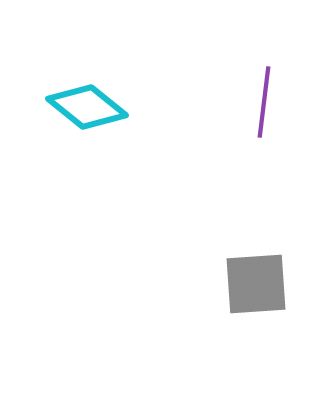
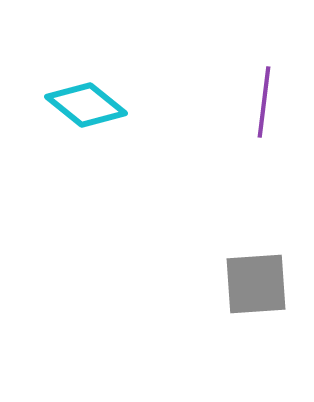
cyan diamond: moved 1 px left, 2 px up
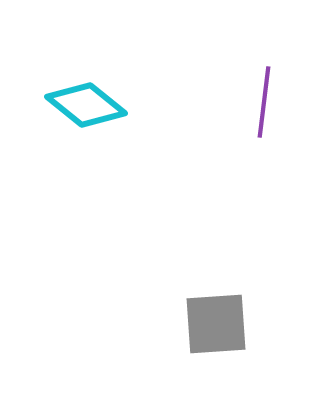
gray square: moved 40 px left, 40 px down
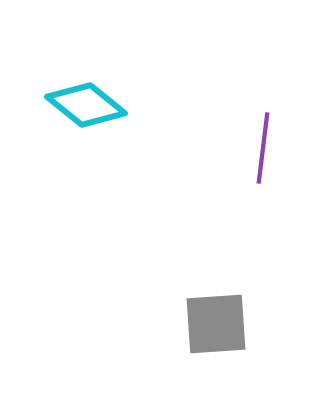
purple line: moved 1 px left, 46 px down
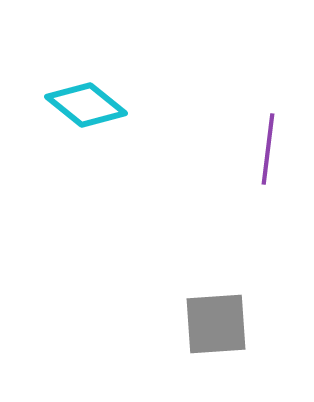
purple line: moved 5 px right, 1 px down
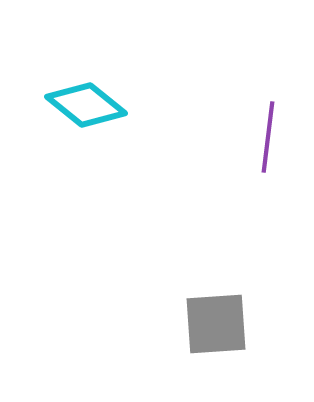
purple line: moved 12 px up
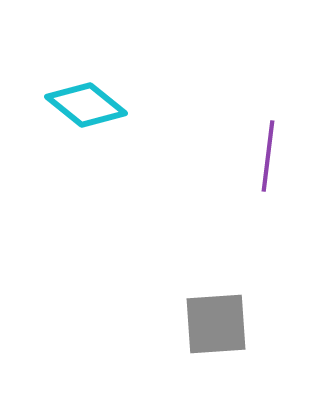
purple line: moved 19 px down
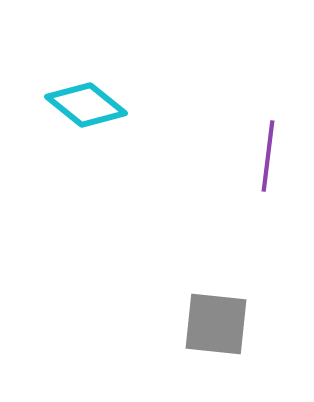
gray square: rotated 10 degrees clockwise
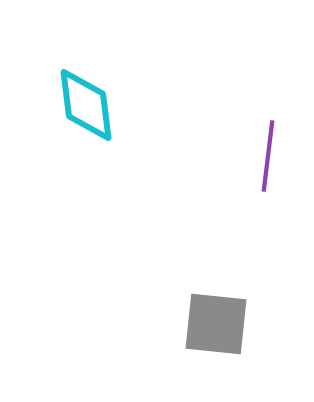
cyan diamond: rotated 44 degrees clockwise
